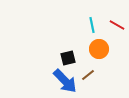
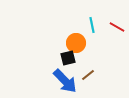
red line: moved 2 px down
orange circle: moved 23 px left, 6 px up
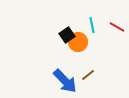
orange circle: moved 2 px right, 1 px up
black square: moved 1 px left, 23 px up; rotated 21 degrees counterclockwise
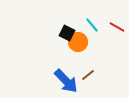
cyan line: rotated 28 degrees counterclockwise
black square: moved 2 px up; rotated 28 degrees counterclockwise
blue arrow: moved 1 px right
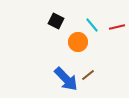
red line: rotated 42 degrees counterclockwise
black square: moved 11 px left, 12 px up
blue arrow: moved 2 px up
